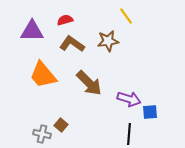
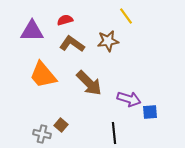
black line: moved 15 px left, 1 px up; rotated 10 degrees counterclockwise
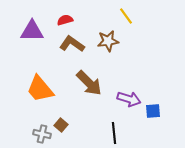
orange trapezoid: moved 3 px left, 14 px down
blue square: moved 3 px right, 1 px up
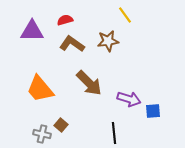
yellow line: moved 1 px left, 1 px up
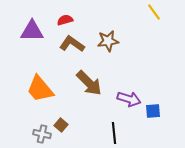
yellow line: moved 29 px right, 3 px up
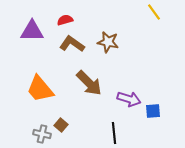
brown star: moved 1 px down; rotated 20 degrees clockwise
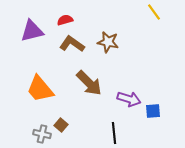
purple triangle: rotated 15 degrees counterclockwise
